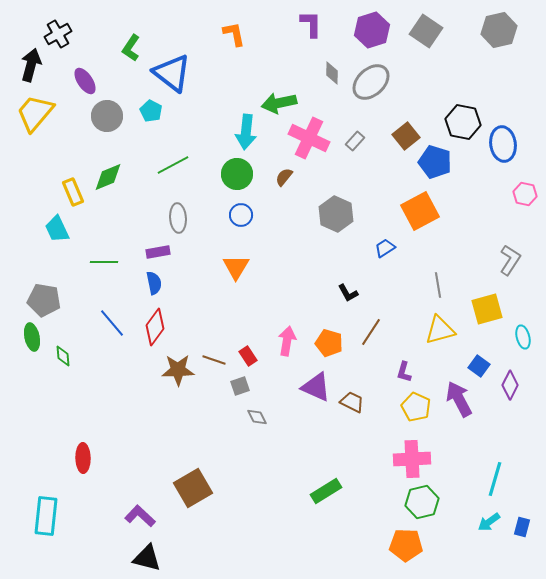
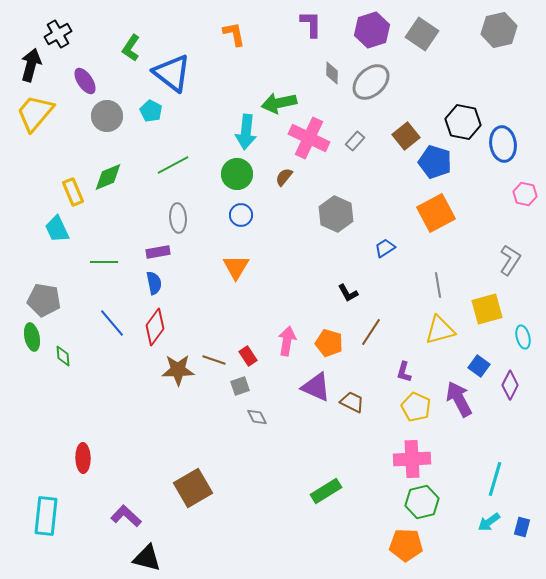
gray square at (426, 31): moved 4 px left, 3 px down
orange square at (420, 211): moved 16 px right, 2 px down
purple L-shape at (140, 516): moved 14 px left
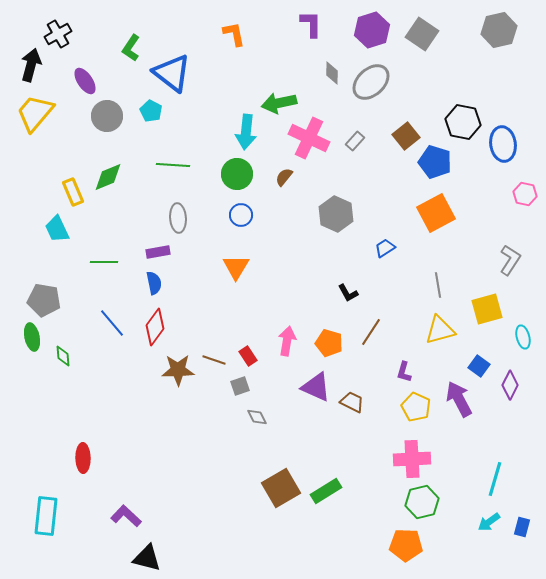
green line at (173, 165): rotated 32 degrees clockwise
brown square at (193, 488): moved 88 px right
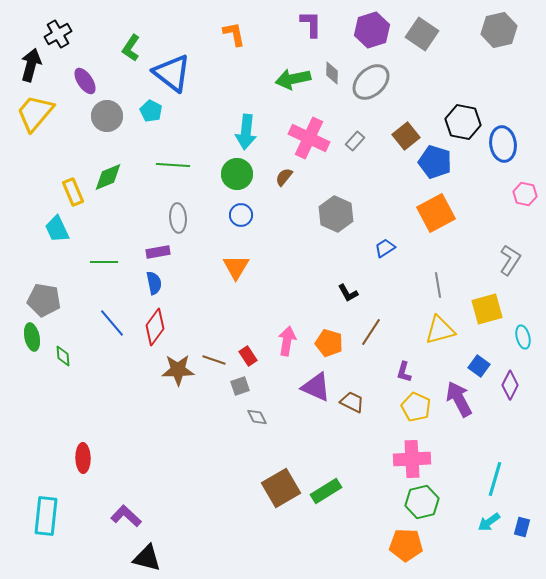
green arrow at (279, 103): moved 14 px right, 24 px up
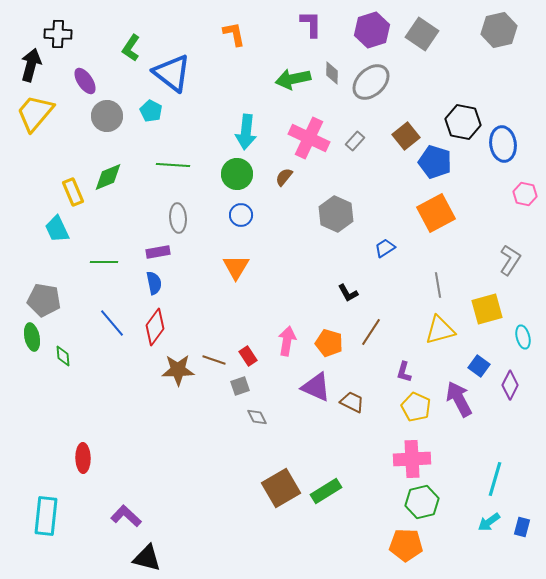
black cross at (58, 34): rotated 32 degrees clockwise
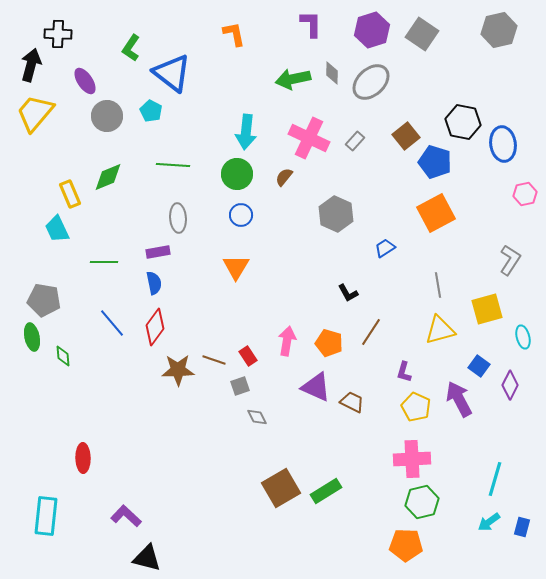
yellow rectangle at (73, 192): moved 3 px left, 2 px down
pink hexagon at (525, 194): rotated 25 degrees counterclockwise
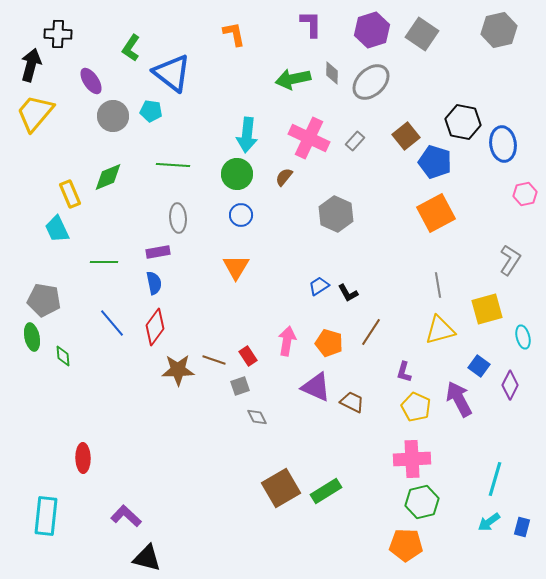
purple ellipse at (85, 81): moved 6 px right
cyan pentagon at (151, 111): rotated 20 degrees counterclockwise
gray circle at (107, 116): moved 6 px right
cyan arrow at (246, 132): moved 1 px right, 3 px down
blue trapezoid at (385, 248): moved 66 px left, 38 px down
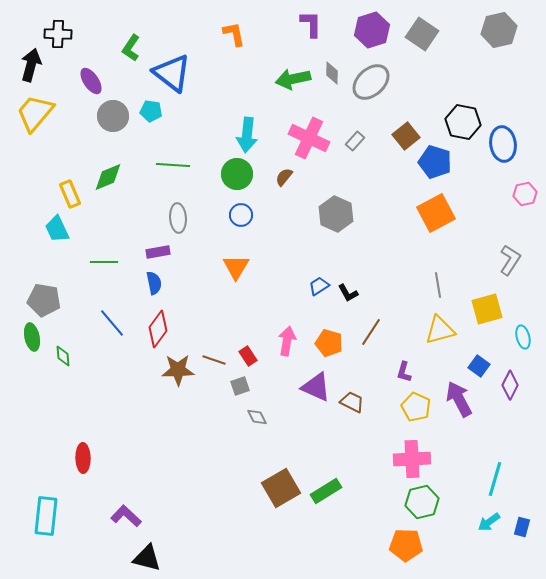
red diamond at (155, 327): moved 3 px right, 2 px down
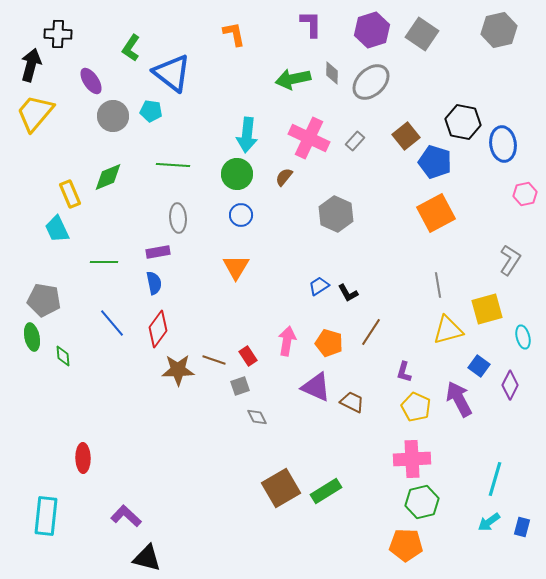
yellow triangle at (440, 330): moved 8 px right
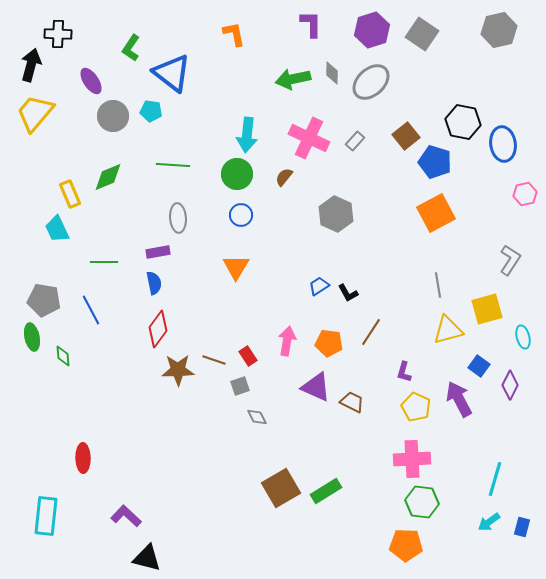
blue line at (112, 323): moved 21 px left, 13 px up; rotated 12 degrees clockwise
orange pentagon at (329, 343): rotated 8 degrees counterclockwise
green hexagon at (422, 502): rotated 20 degrees clockwise
